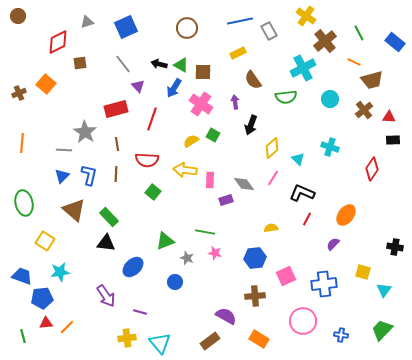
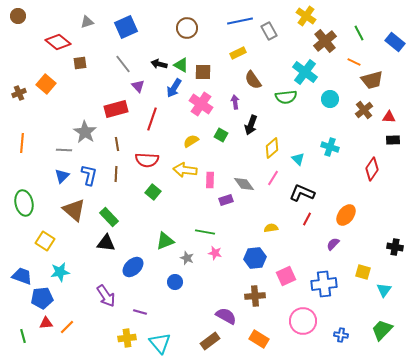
red diamond at (58, 42): rotated 65 degrees clockwise
cyan cross at (303, 68): moved 2 px right, 4 px down; rotated 25 degrees counterclockwise
green square at (213, 135): moved 8 px right
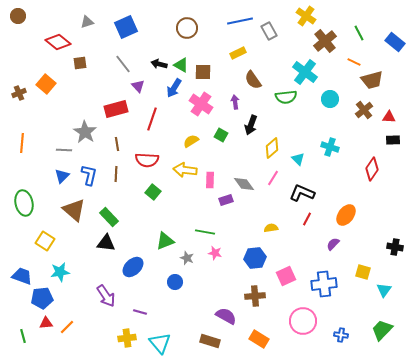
brown rectangle at (210, 341): rotated 54 degrees clockwise
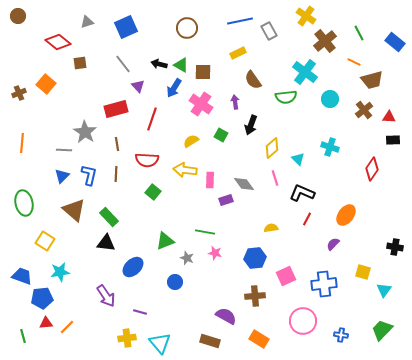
pink line at (273, 178): moved 2 px right; rotated 49 degrees counterclockwise
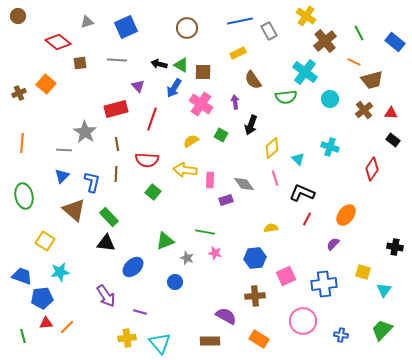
gray line at (123, 64): moved 6 px left, 4 px up; rotated 48 degrees counterclockwise
red triangle at (389, 117): moved 2 px right, 4 px up
black rectangle at (393, 140): rotated 40 degrees clockwise
blue L-shape at (89, 175): moved 3 px right, 7 px down
green ellipse at (24, 203): moved 7 px up
brown rectangle at (210, 341): rotated 18 degrees counterclockwise
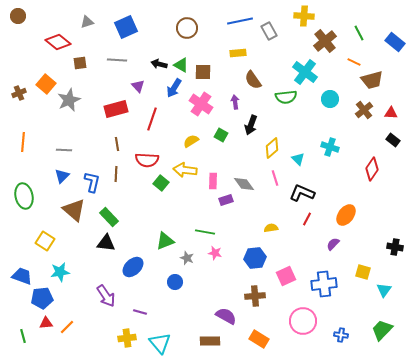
yellow cross at (306, 16): moved 2 px left; rotated 30 degrees counterclockwise
yellow rectangle at (238, 53): rotated 21 degrees clockwise
gray star at (85, 132): moved 16 px left, 32 px up; rotated 15 degrees clockwise
orange line at (22, 143): moved 1 px right, 1 px up
pink rectangle at (210, 180): moved 3 px right, 1 px down
green square at (153, 192): moved 8 px right, 9 px up
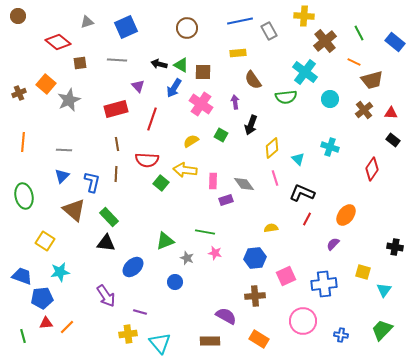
yellow cross at (127, 338): moved 1 px right, 4 px up
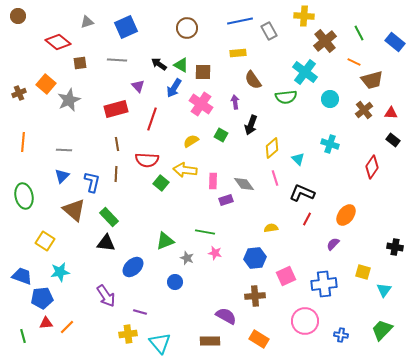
black arrow at (159, 64): rotated 21 degrees clockwise
cyan cross at (330, 147): moved 3 px up
red diamond at (372, 169): moved 2 px up
pink circle at (303, 321): moved 2 px right
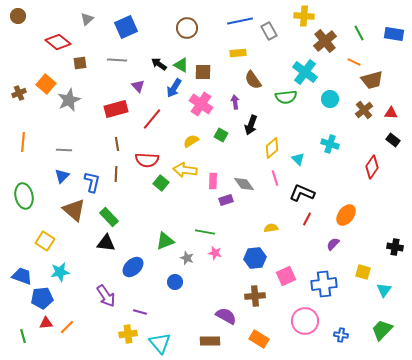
gray triangle at (87, 22): moved 3 px up; rotated 24 degrees counterclockwise
blue rectangle at (395, 42): moved 1 px left, 8 px up; rotated 30 degrees counterclockwise
red line at (152, 119): rotated 20 degrees clockwise
